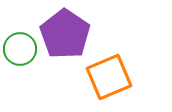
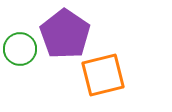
orange square: moved 6 px left, 2 px up; rotated 9 degrees clockwise
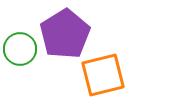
purple pentagon: rotated 6 degrees clockwise
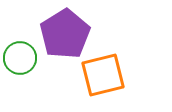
green circle: moved 9 px down
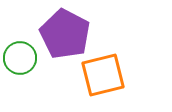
purple pentagon: rotated 12 degrees counterclockwise
